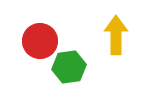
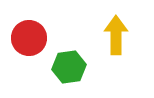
red circle: moved 11 px left, 3 px up
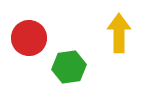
yellow arrow: moved 3 px right, 2 px up
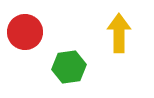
red circle: moved 4 px left, 6 px up
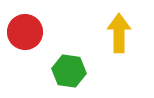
green hexagon: moved 4 px down; rotated 16 degrees clockwise
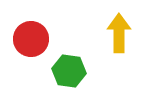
red circle: moved 6 px right, 7 px down
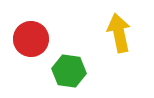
yellow arrow: rotated 12 degrees counterclockwise
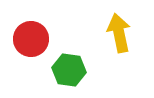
green hexagon: moved 1 px up
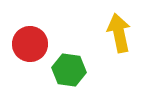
red circle: moved 1 px left, 5 px down
